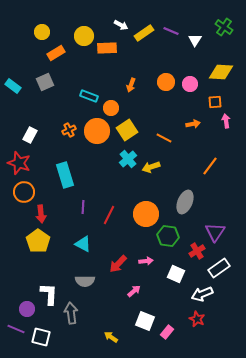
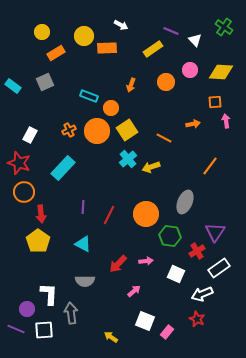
yellow rectangle at (144, 33): moved 9 px right, 16 px down
white triangle at (195, 40): rotated 16 degrees counterclockwise
pink circle at (190, 84): moved 14 px up
cyan rectangle at (65, 175): moved 2 px left, 7 px up; rotated 60 degrees clockwise
green hexagon at (168, 236): moved 2 px right
white square at (41, 337): moved 3 px right, 7 px up; rotated 18 degrees counterclockwise
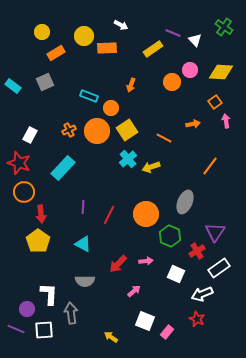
purple line at (171, 31): moved 2 px right, 2 px down
orange circle at (166, 82): moved 6 px right
orange square at (215, 102): rotated 32 degrees counterclockwise
green hexagon at (170, 236): rotated 15 degrees clockwise
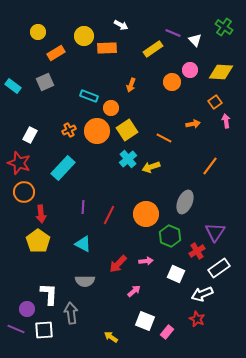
yellow circle at (42, 32): moved 4 px left
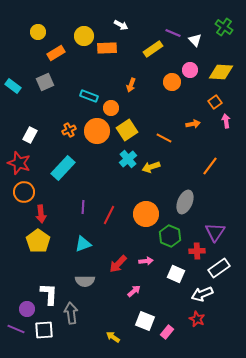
cyan triangle at (83, 244): rotated 48 degrees counterclockwise
red cross at (197, 251): rotated 28 degrees clockwise
yellow arrow at (111, 337): moved 2 px right
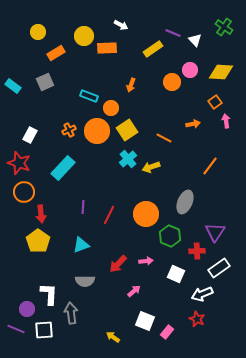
cyan triangle at (83, 244): moved 2 px left, 1 px down
